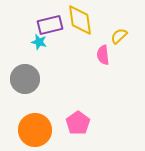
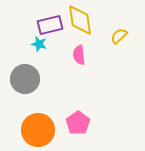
cyan star: moved 2 px down
pink semicircle: moved 24 px left
orange circle: moved 3 px right
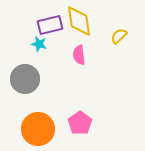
yellow diamond: moved 1 px left, 1 px down
pink pentagon: moved 2 px right
orange circle: moved 1 px up
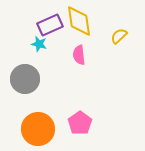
purple rectangle: rotated 10 degrees counterclockwise
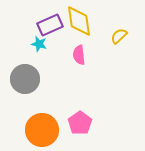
orange circle: moved 4 px right, 1 px down
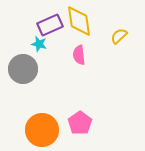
gray circle: moved 2 px left, 10 px up
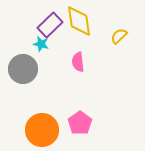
purple rectangle: rotated 20 degrees counterclockwise
cyan star: moved 2 px right
pink semicircle: moved 1 px left, 7 px down
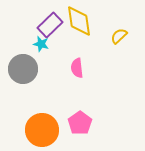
pink semicircle: moved 1 px left, 6 px down
